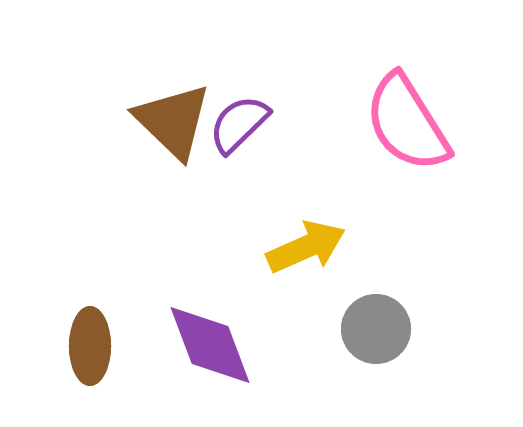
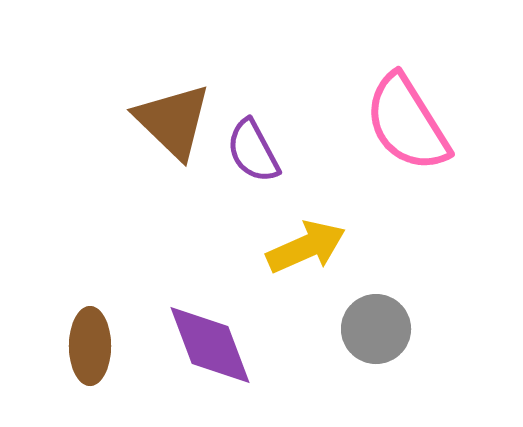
purple semicircle: moved 14 px right, 27 px down; rotated 74 degrees counterclockwise
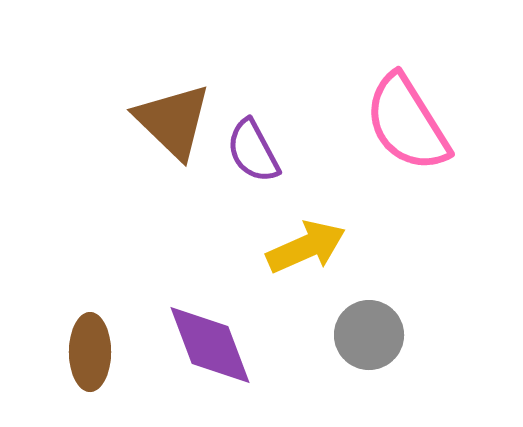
gray circle: moved 7 px left, 6 px down
brown ellipse: moved 6 px down
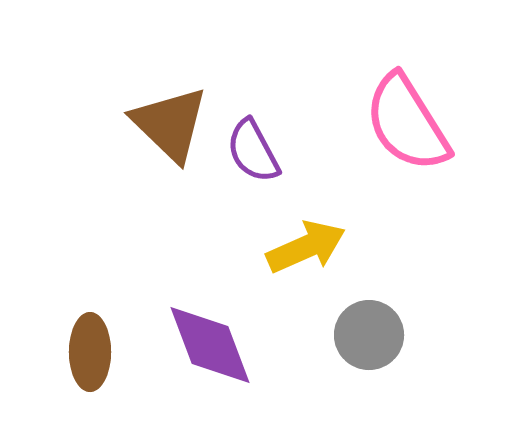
brown triangle: moved 3 px left, 3 px down
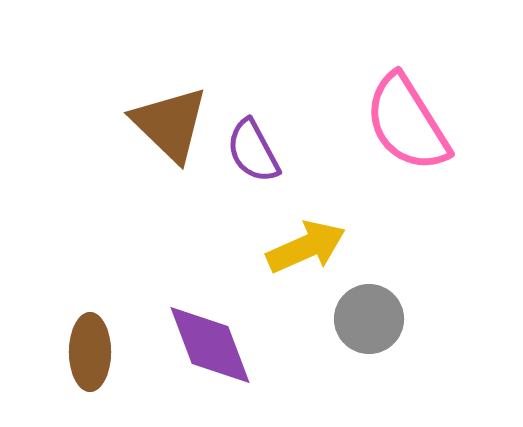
gray circle: moved 16 px up
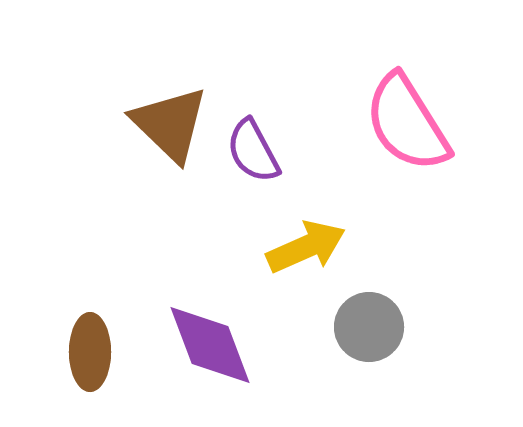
gray circle: moved 8 px down
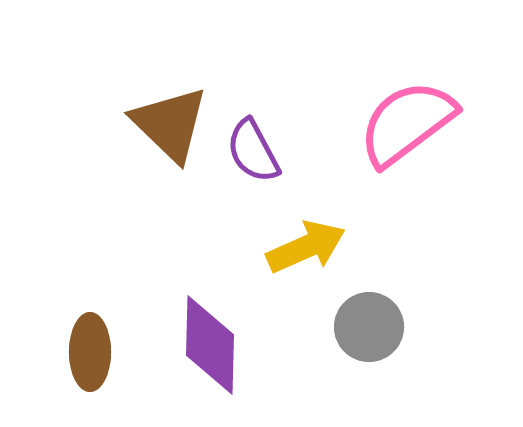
pink semicircle: rotated 85 degrees clockwise
purple diamond: rotated 22 degrees clockwise
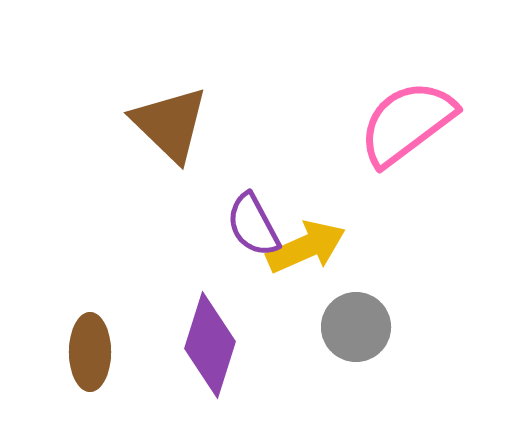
purple semicircle: moved 74 px down
gray circle: moved 13 px left
purple diamond: rotated 16 degrees clockwise
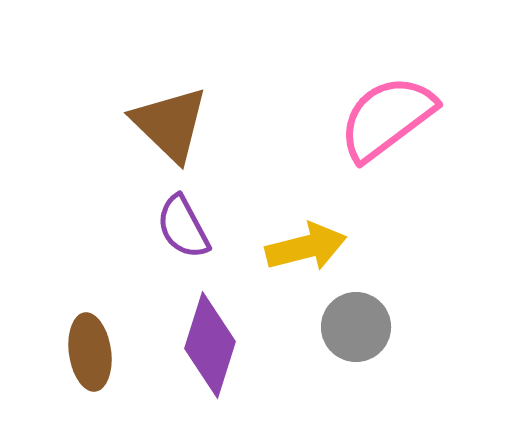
pink semicircle: moved 20 px left, 5 px up
purple semicircle: moved 70 px left, 2 px down
yellow arrow: rotated 10 degrees clockwise
brown ellipse: rotated 8 degrees counterclockwise
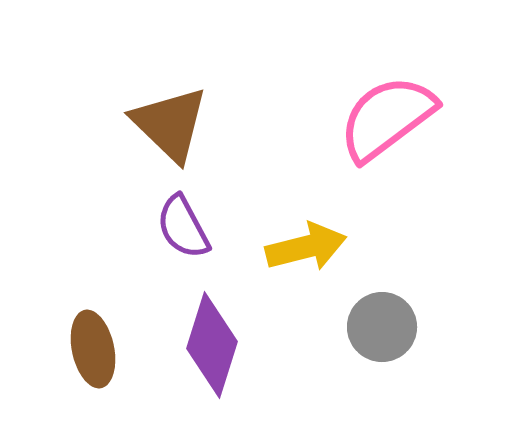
gray circle: moved 26 px right
purple diamond: moved 2 px right
brown ellipse: moved 3 px right, 3 px up; rotated 4 degrees counterclockwise
